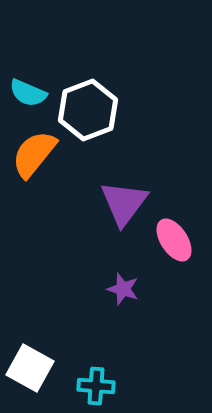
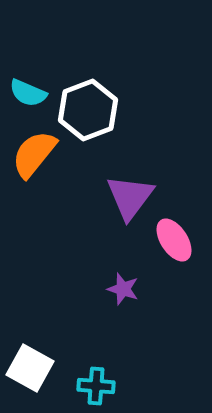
purple triangle: moved 6 px right, 6 px up
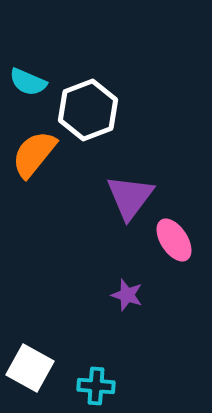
cyan semicircle: moved 11 px up
purple star: moved 4 px right, 6 px down
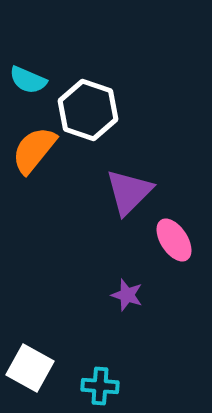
cyan semicircle: moved 2 px up
white hexagon: rotated 20 degrees counterclockwise
orange semicircle: moved 4 px up
purple triangle: moved 1 px left, 5 px up; rotated 8 degrees clockwise
cyan cross: moved 4 px right
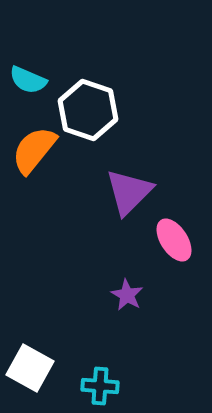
purple star: rotated 12 degrees clockwise
